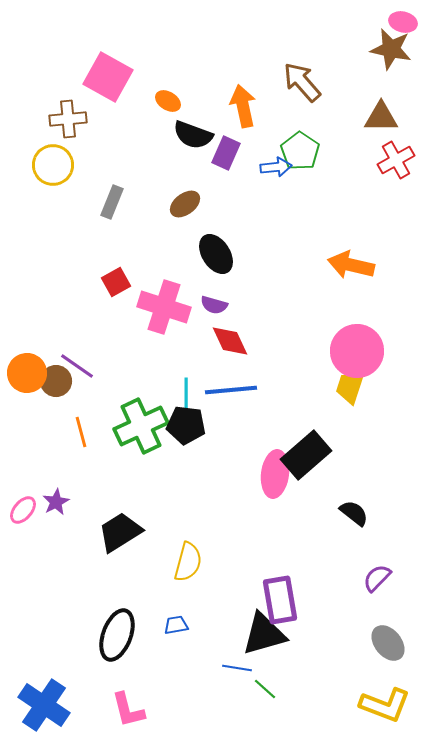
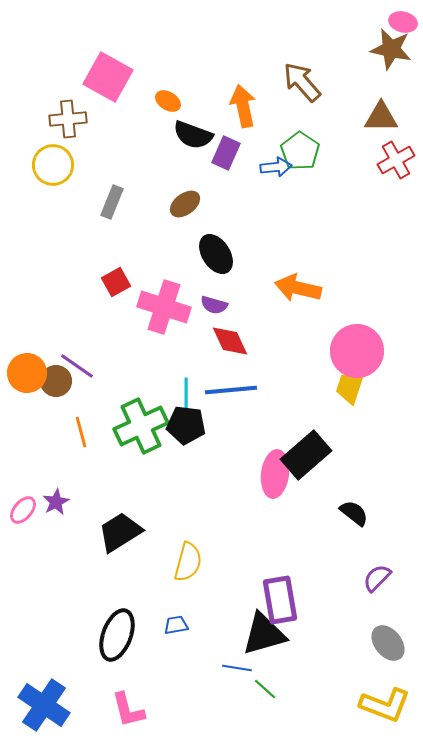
orange arrow at (351, 265): moved 53 px left, 23 px down
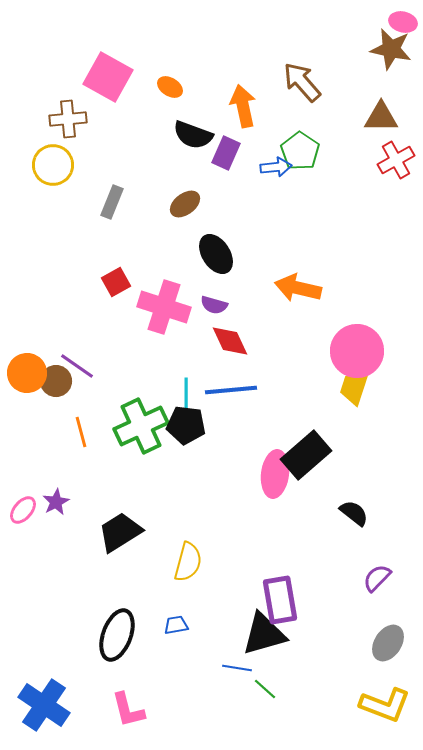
orange ellipse at (168, 101): moved 2 px right, 14 px up
yellow trapezoid at (350, 387): moved 4 px right, 1 px down
gray ellipse at (388, 643): rotated 72 degrees clockwise
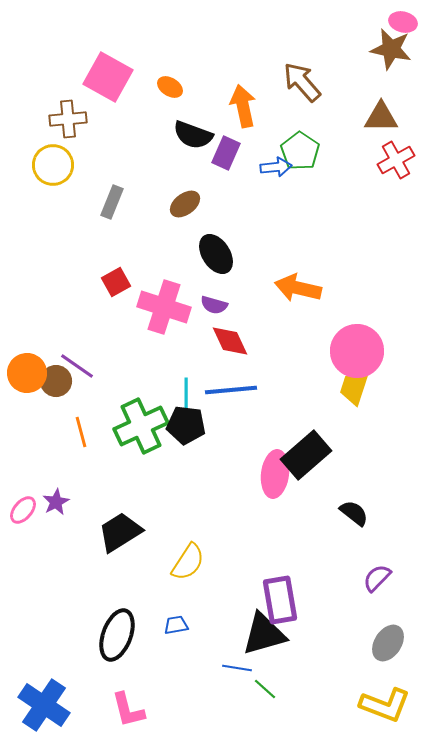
yellow semicircle at (188, 562): rotated 18 degrees clockwise
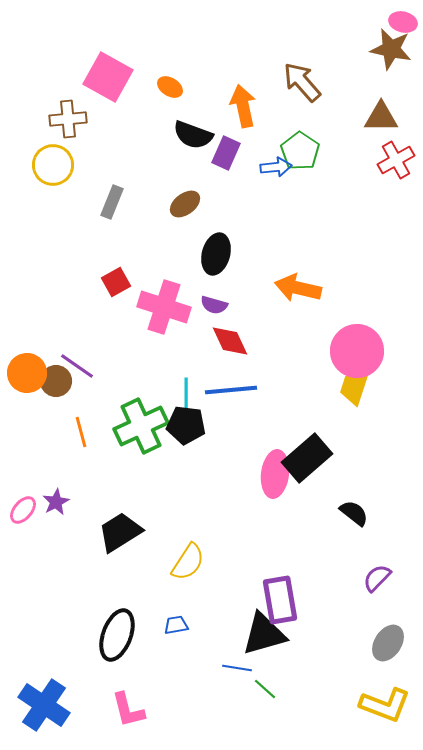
black ellipse at (216, 254): rotated 48 degrees clockwise
black rectangle at (306, 455): moved 1 px right, 3 px down
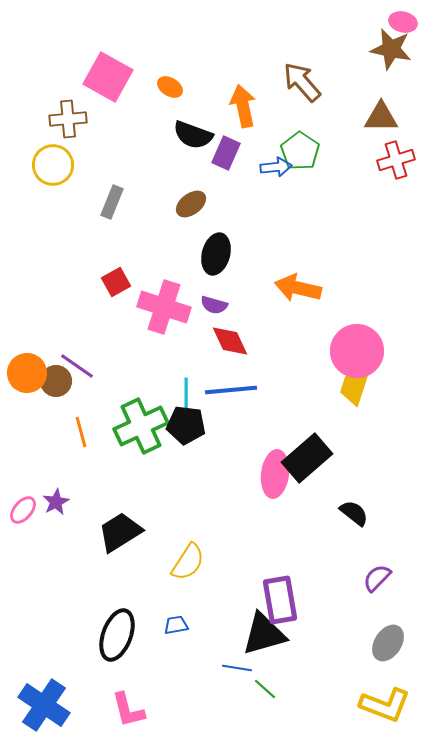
red cross at (396, 160): rotated 12 degrees clockwise
brown ellipse at (185, 204): moved 6 px right
